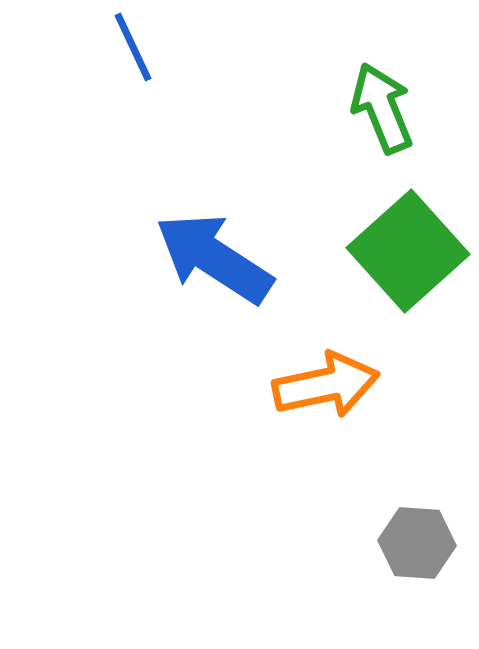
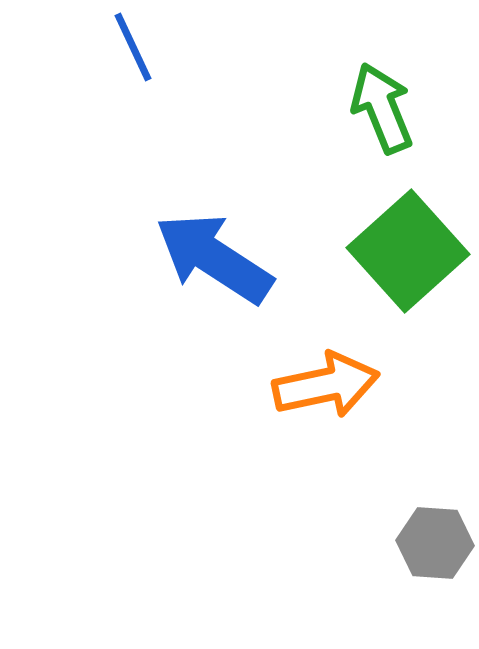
gray hexagon: moved 18 px right
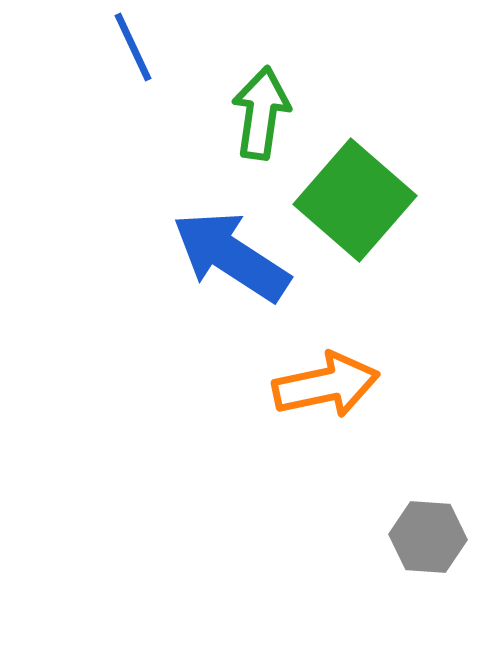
green arrow: moved 121 px left, 5 px down; rotated 30 degrees clockwise
green square: moved 53 px left, 51 px up; rotated 7 degrees counterclockwise
blue arrow: moved 17 px right, 2 px up
gray hexagon: moved 7 px left, 6 px up
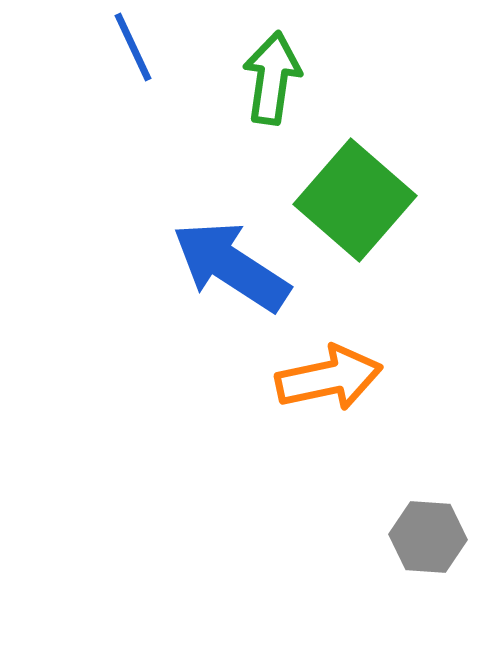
green arrow: moved 11 px right, 35 px up
blue arrow: moved 10 px down
orange arrow: moved 3 px right, 7 px up
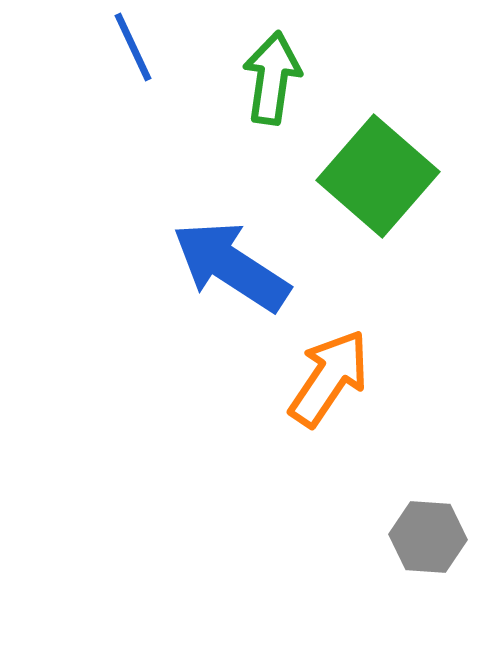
green square: moved 23 px right, 24 px up
orange arrow: rotated 44 degrees counterclockwise
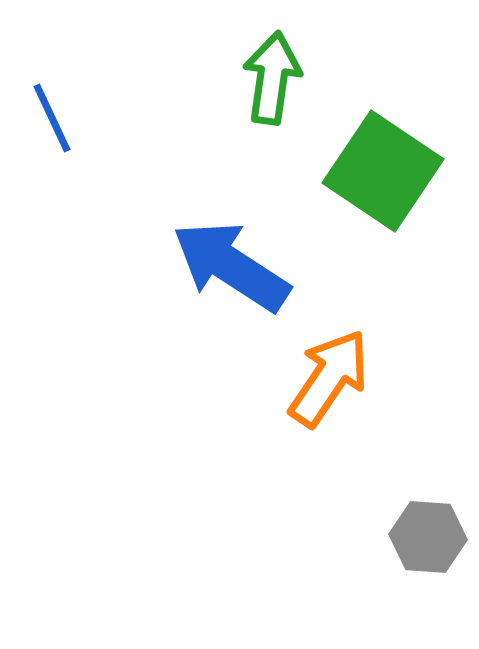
blue line: moved 81 px left, 71 px down
green square: moved 5 px right, 5 px up; rotated 7 degrees counterclockwise
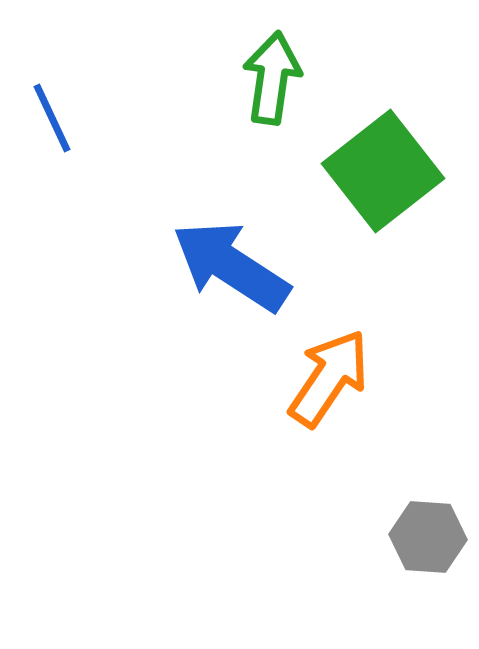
green square: rotated 18 degrees clockwise
